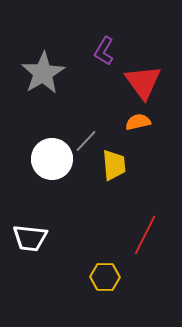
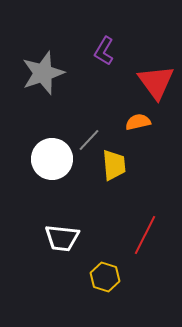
gray star: rotated 12 degrees clockwise
red triangle: moved 13 px right
gray line: moved 3 px right, 1 px up
white trapezoid: moved 32 px right
yellow hexagon: rotated 16 degrees clockwise
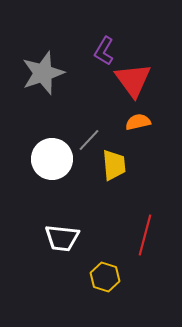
red triangle: moved 23 px left, 2 px up
red line: rotated 12 degrees counterclockwise
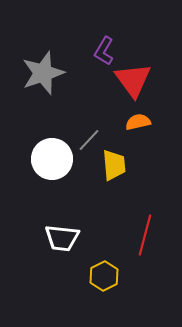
yellow hexagon: moved 1 px left, 1 px up; rotated 16 degrees clockwise
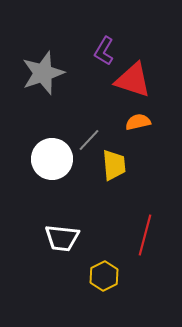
red triangle: rotated 36 degrees counterclockwise
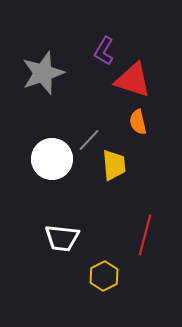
orange semicircle: rotated 90 degrees counterclockwise
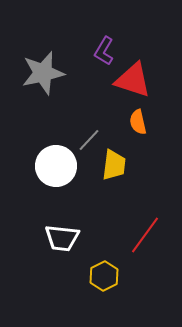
gray star: rotated 6 degrees clockwise
white circle: moved 4 px right, 7 px down
yellow trapezoid: rotated 12 degrees clockwise
red line: rotated 21 degrees clockwise
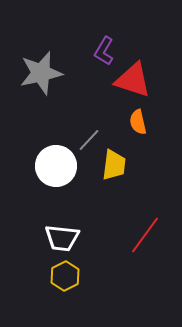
gray star: moved 2 px left
yellow hexagon: moved 39 px left
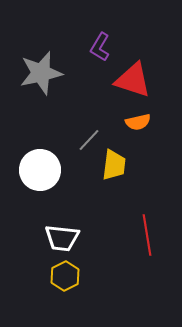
purple L-shape: moved 4 px left, 4 px up
orange semicircle: rotated 90 degrees counterclockwise
white circle: moved 16 px left, 4 px down
red line: moved 2 px right; rotated 45 degrees counterclockwise
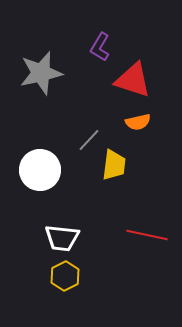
red line: rotated 69 degrees counterclockwise
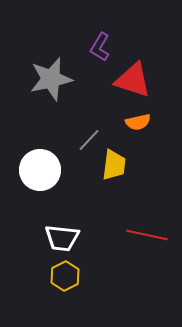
gray star: moved 10 px right, 6 px down
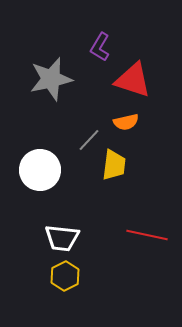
orange semicircle: moved 12 px left
